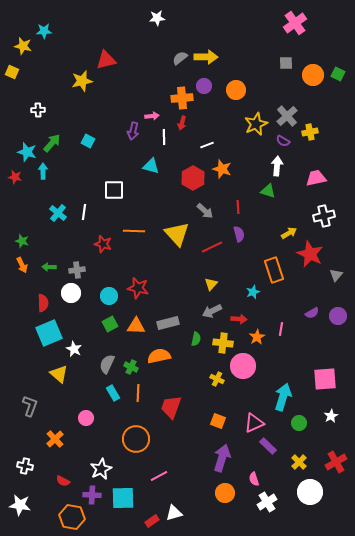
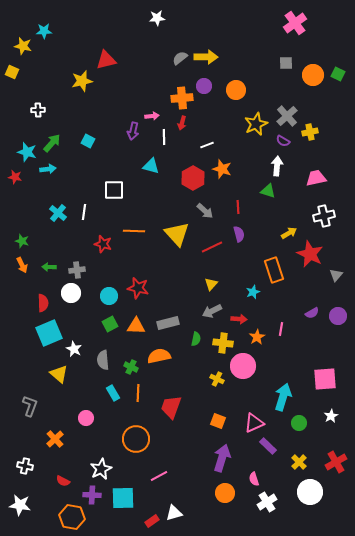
cyan arrow at (43, 171): moved 5 px right, 2 px up; rotated 84 degrees clockwise
gray semicircle at (107, 364): moved 4 px left, 4 px up; rotated 30 degrees counterclockwise
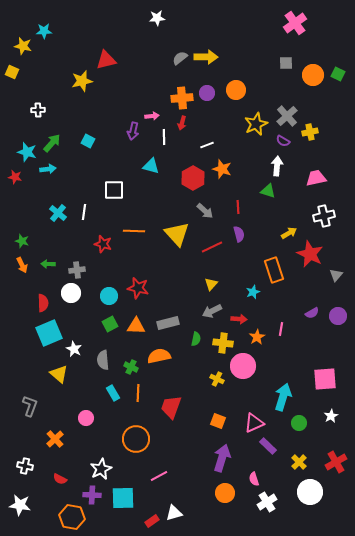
purple circle at (204, 86): moved 3 px right, 7 px down
green arrow at (49, 267): moved 1 px left, 3 px up
red semicircle at (63, 481): moved 3 px left, 2 px up
